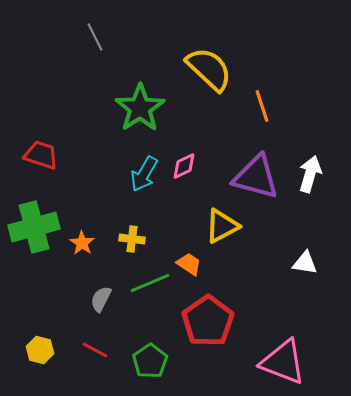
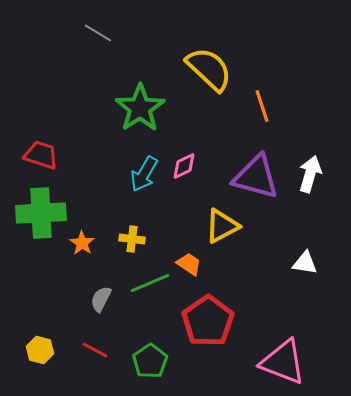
gray line: moved 3 px right, 4 px up; rotated 32 degrees counterclockwise
green cross: moved 7 px right, 14 px up; rotated 12 degrees clockwise
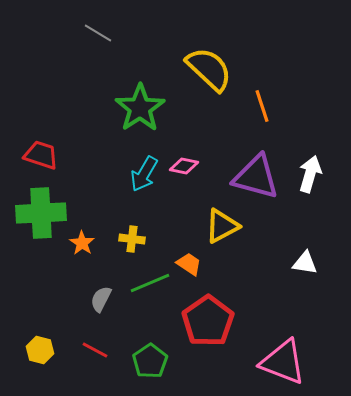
pink diamond: rotated 36 degrees clockwise
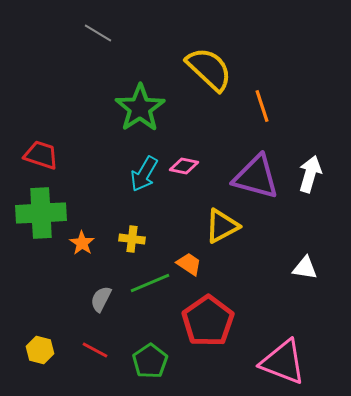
white triangle: moved 5 px down
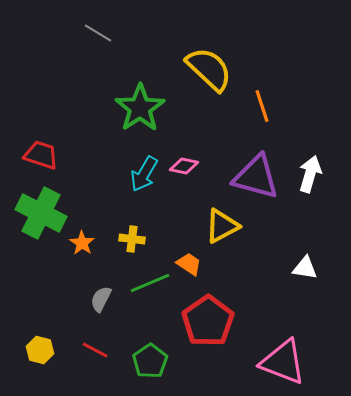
green cross: rotated 30 degrees clockwise
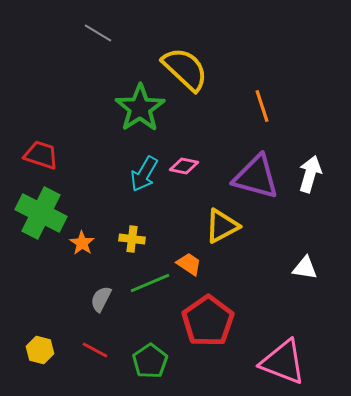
yellow semicircle: moved 24 px left
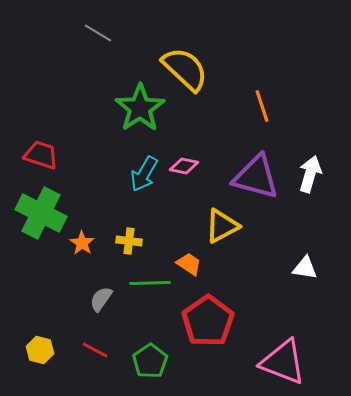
yellow cross: moved 3 px left, 2 px down
green line: rotated 21 degrees clockwise
gray semicircle: rotated 8 degrees clockwise
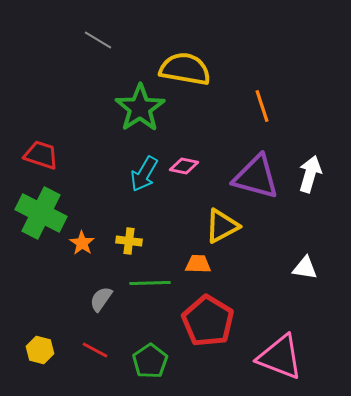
gray line: moved 7 px down
yellow semicircle: rotated 33 degrees counterclockwise
orange trapezoid: moved 9 px right; rotated 32 degrees counterclockwise
red pentagon: rotated 6 degrees counterclockwise
pink triangle: moved 3 px left, 5 px up
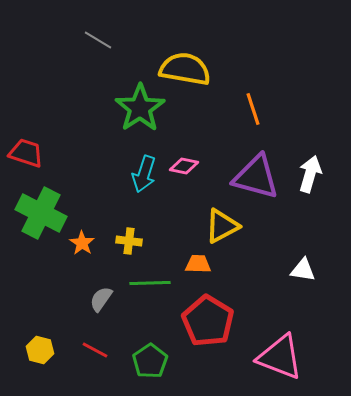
orange line: moved 9 px left, 3 px down
red trapezoid: moved 15 px left, 2 px up
cyan arrow: rotated 12 degrees counterclockwise
white triangle: moved 2 px left, 2 px down
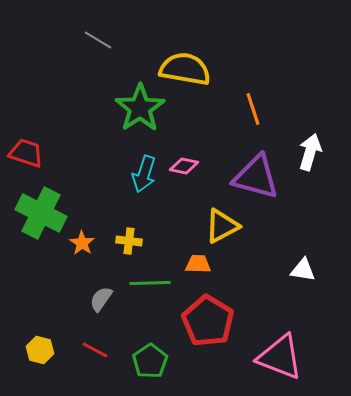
white arrow: moved 22 px up
